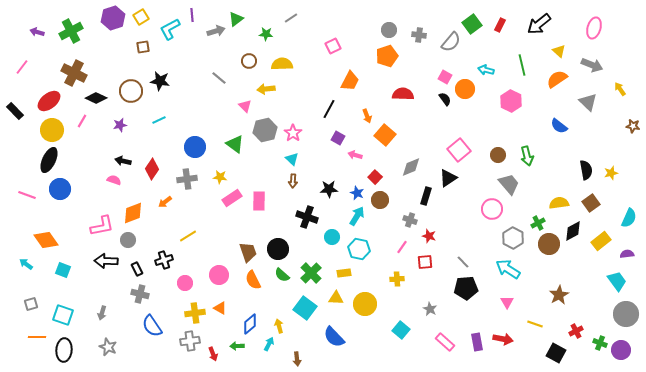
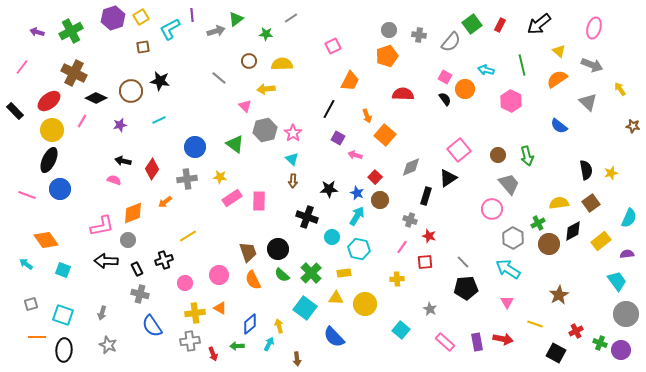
gray star at (108, 347): moved 2 px up
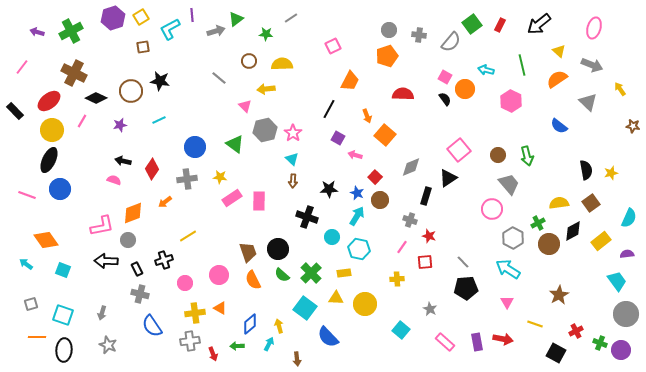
blue semicircle at (334, 337): moved 6 px left
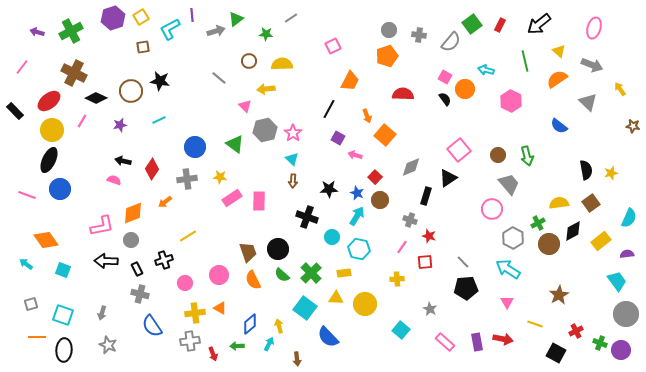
green line at (522, 65): moved 3 px right, 4 px up
gray circle at (128, 240): moved 3 px right
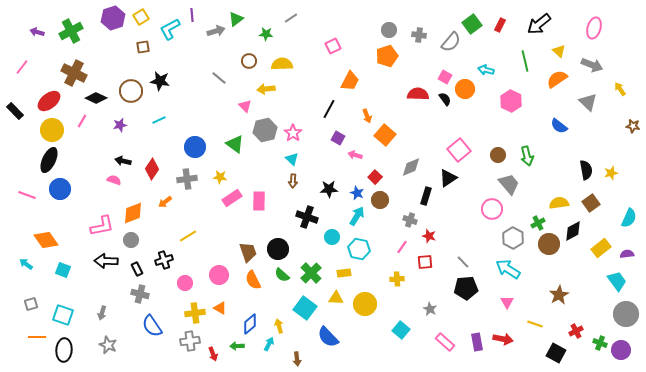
red semicircle at (403, 94): moved 15 px right
yellow rectangle at (601, 241): moved 7 px down
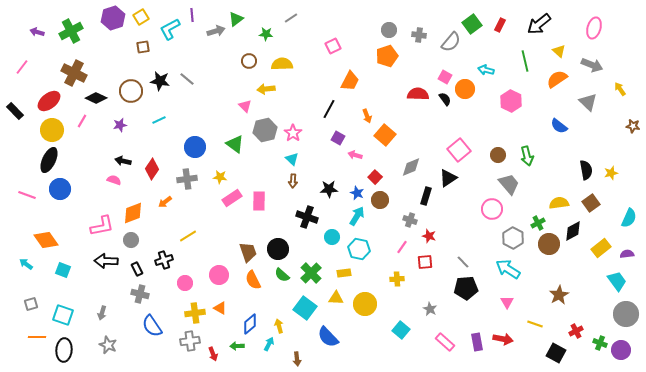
gray line at (219, 78): moved 32 px left, 1 px down
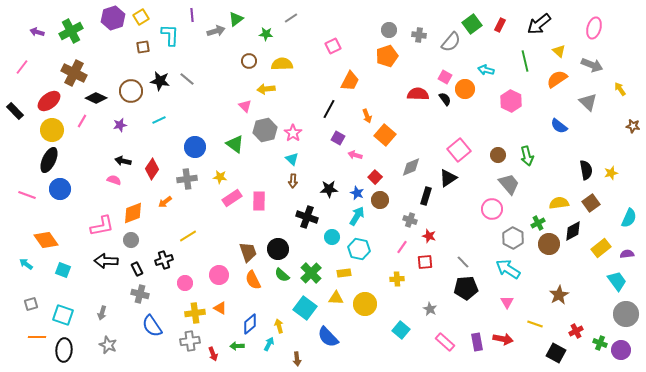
cyan L-shape at (170, 29): moved 6 px down; rotated 120 degrees clockwise
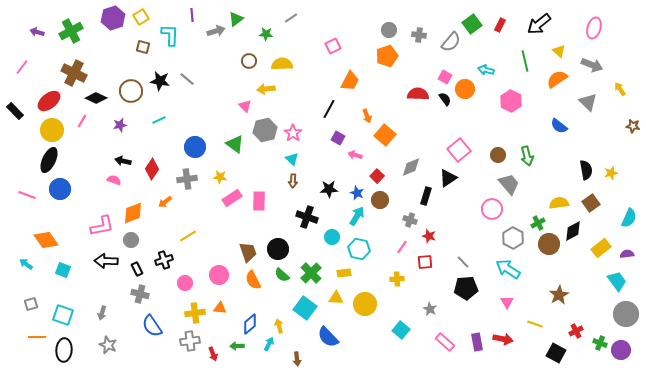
brown square at (143, 47): rotated 24 degrees clockwise
red square at (375, 177): moved 2 px right, 1 px up
orange triangle at (220, 308): rotated 24 degrees counterclockwise
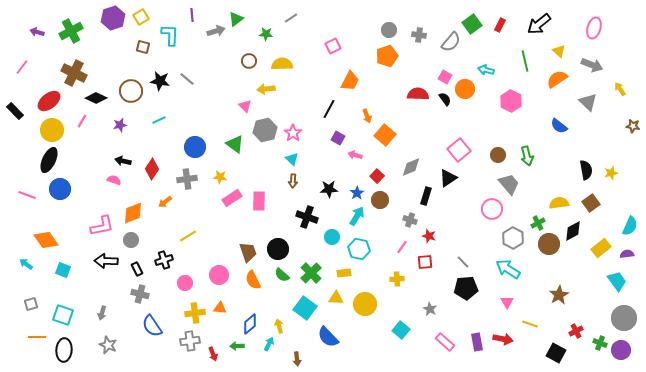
blue star at (357, 193): rotated 16 degrees clockwise
cyan semicircle at (629, 218): moved 1 px right, 8 px down
gray circle at (626, 314): moved 2 px left, 4 px down
yellow line at (535, 324): moved 5 px left
